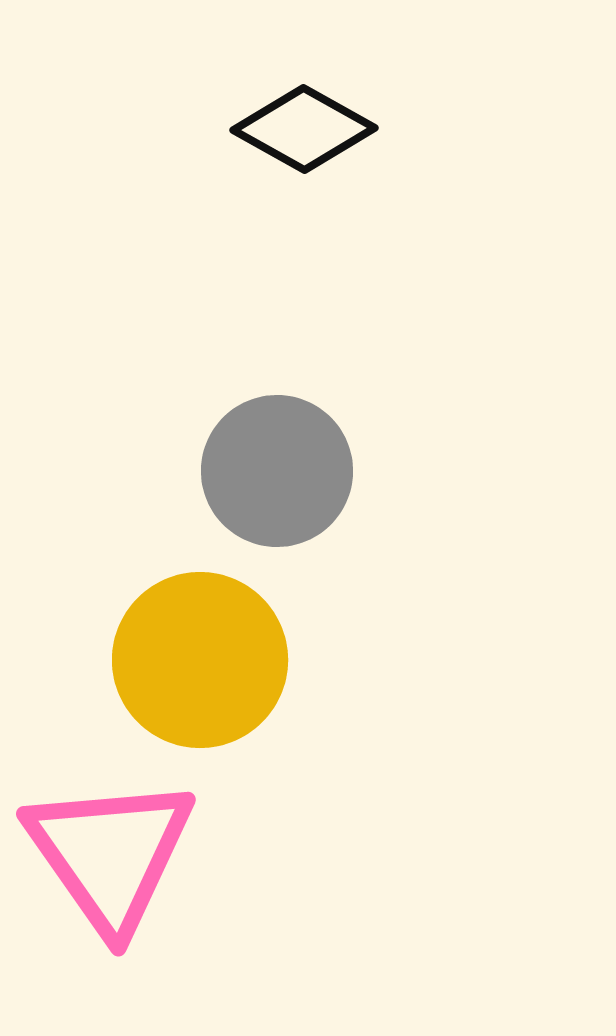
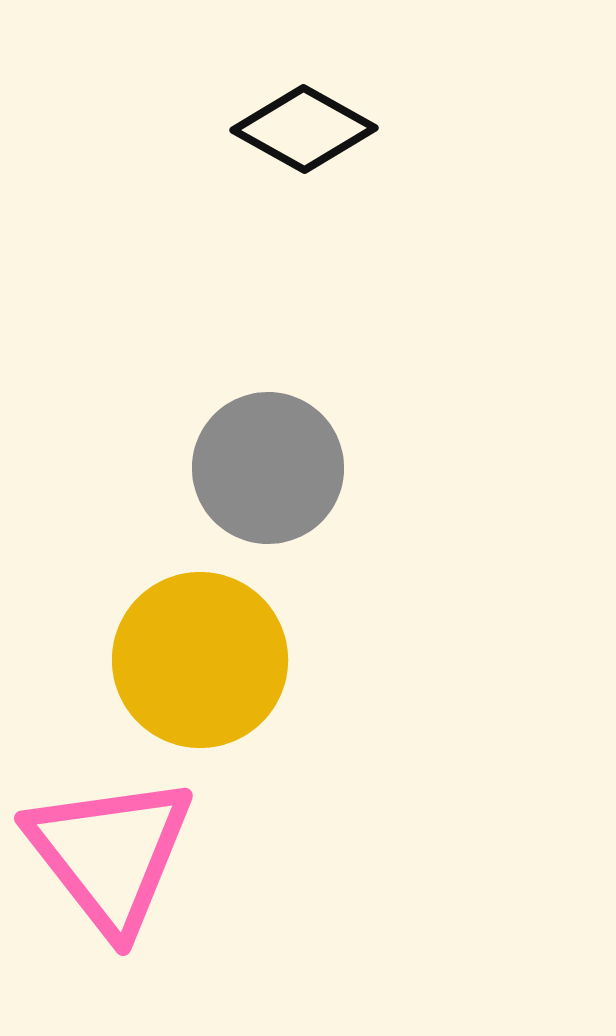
gray circle: moved 9 px left, 3 px up
pink triangle: rotated 3 degrees counterclockwise
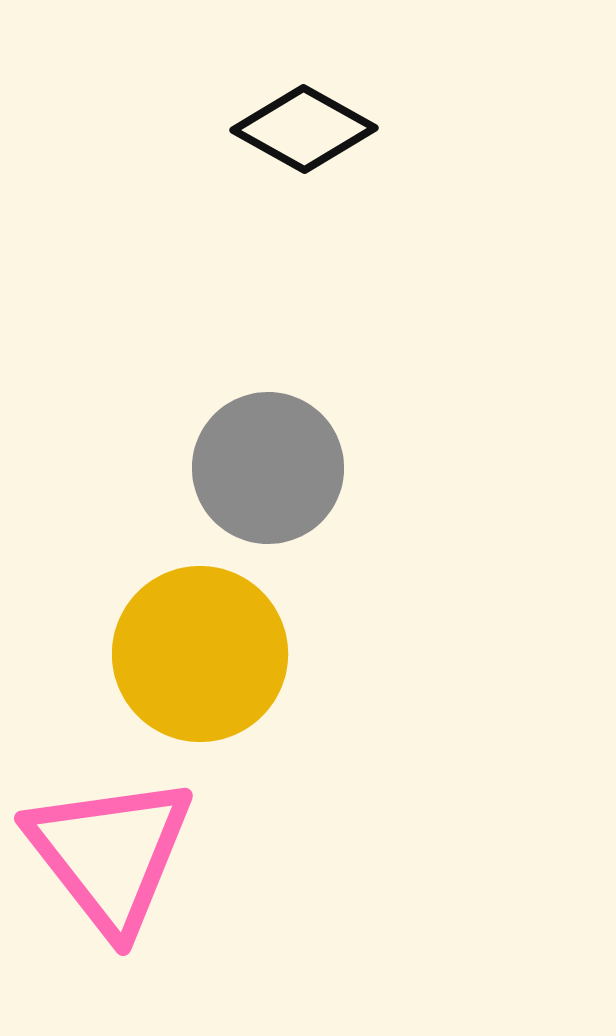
yellow circle: moved 6 px up
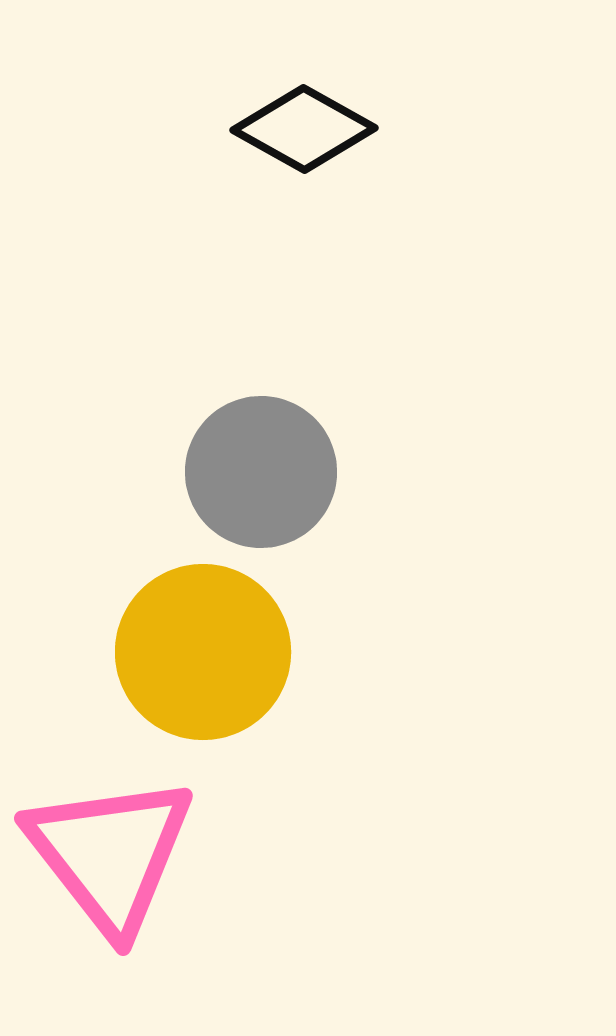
gray circle: moved 7 px left, 4 px down
yellow circle: moved 3 px right, 2 px up
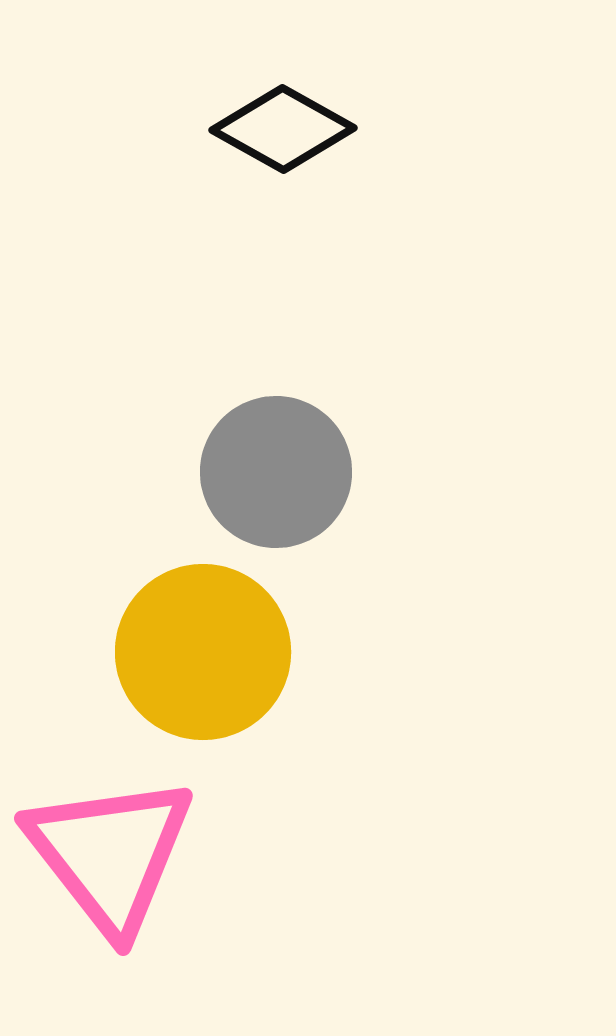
black diamond: moved 21 px left
gray circle: moved 15 px right
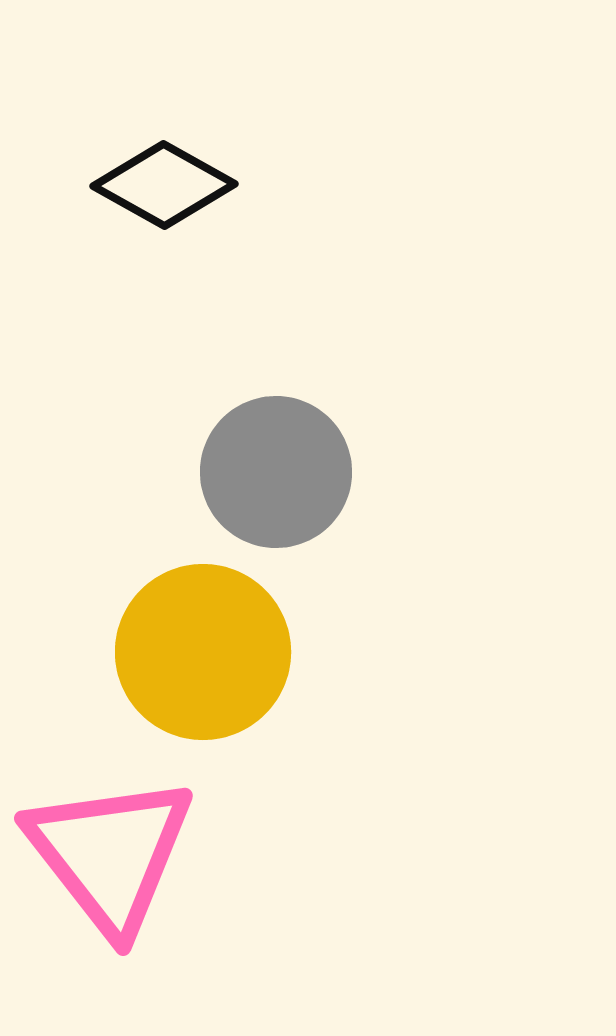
black diamond: moved 119 px left, 56 px down
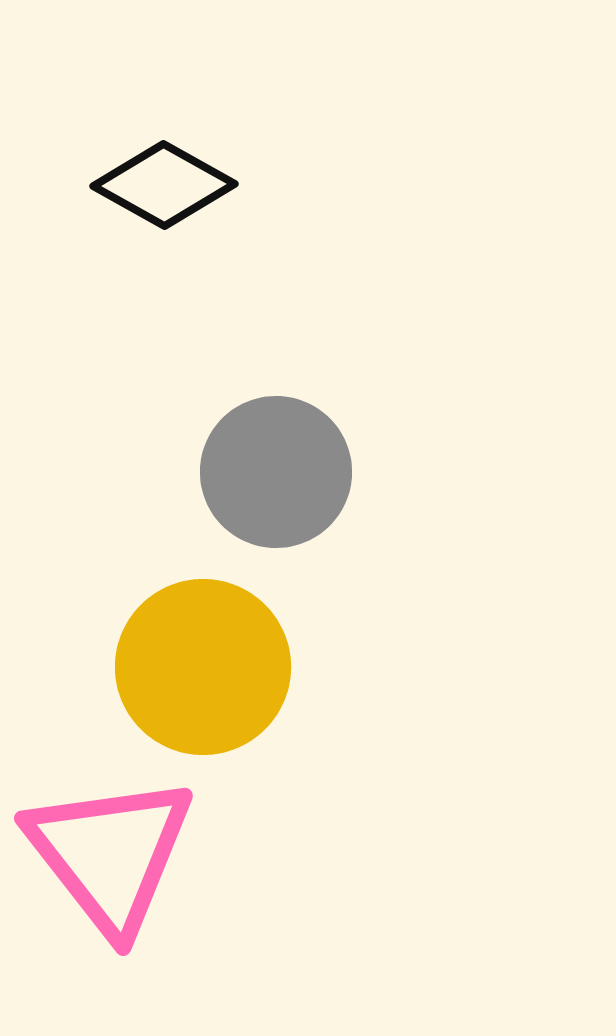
yellow circle: moved 15 px down
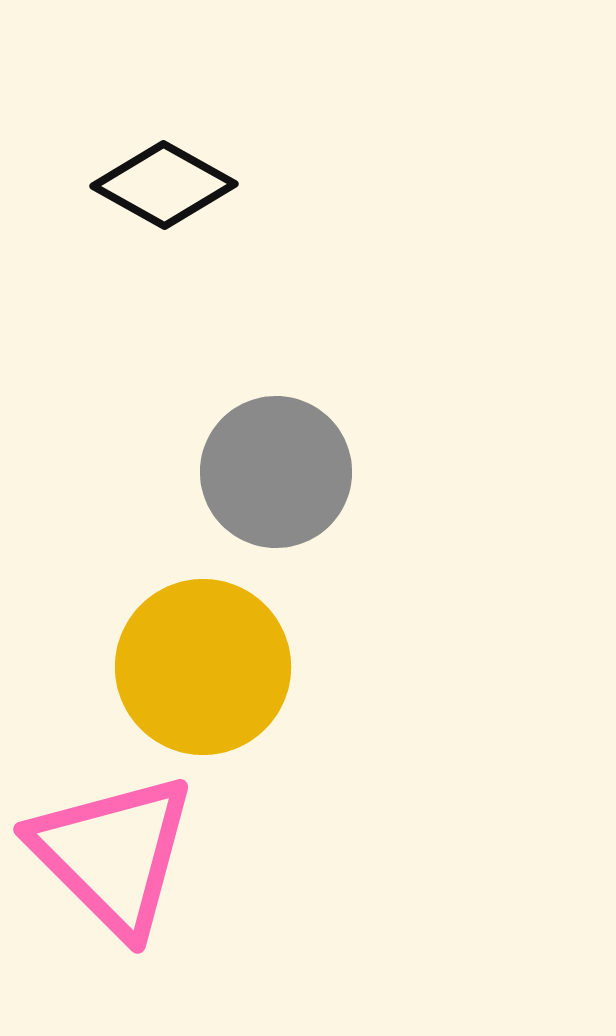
pink triangle: moved 3 px right; rotated 7 degrees counterclockwise
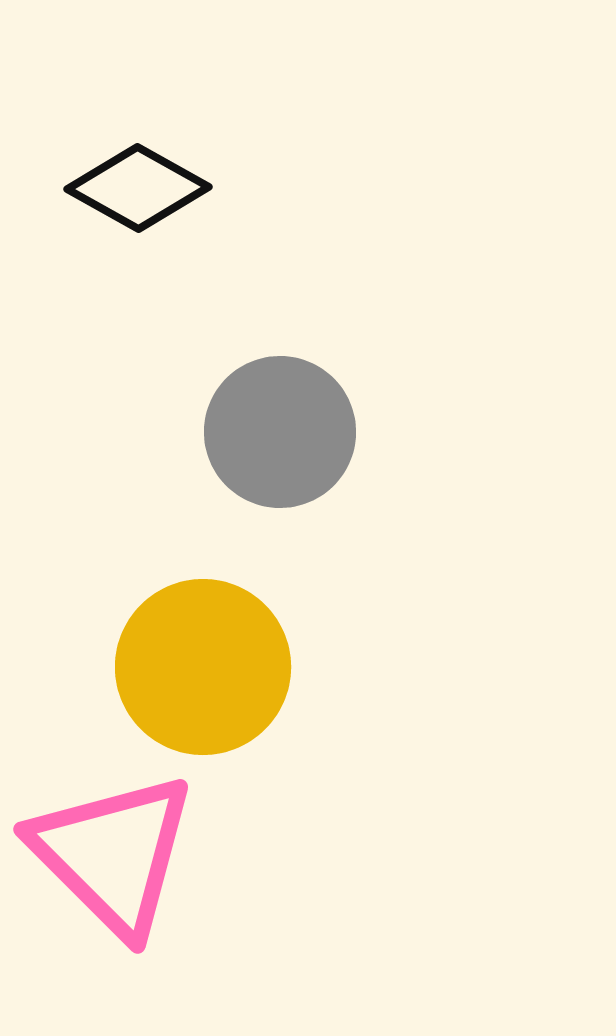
black diamond: moved 26 px left, 3 px down
gray circle: moved 4 px right, 40 px up
